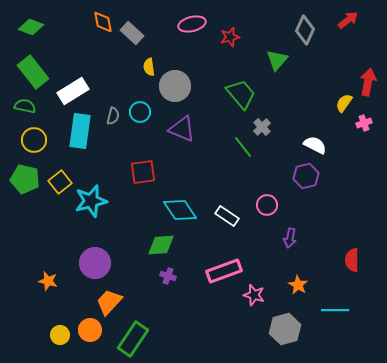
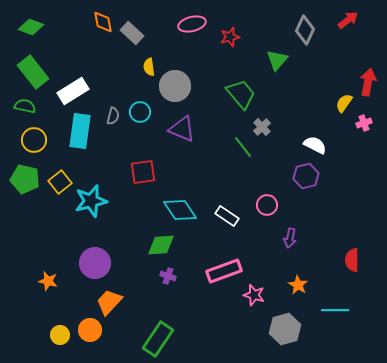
green rectangle at (133, 339): moved 25 px right
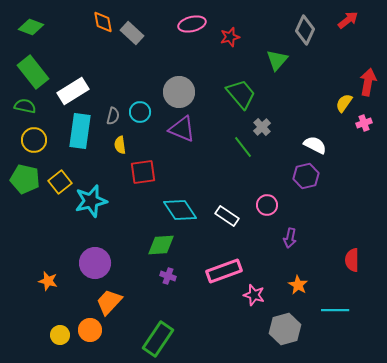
yellow semicircle at (149, 67): moved 29 px left, 78 px down
gray circle at (175, 86): moved 4 px right, 6 px down
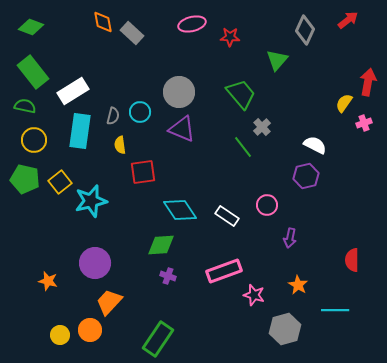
red star at (230, 37): rotated 18 degrees clockwise
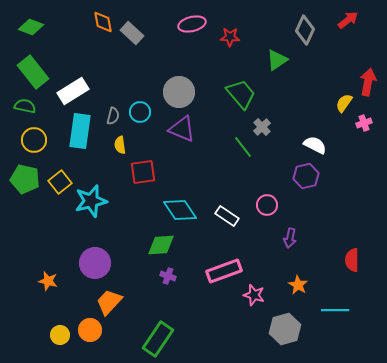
green triangle at (277, 60): rotated 15 degrees clockwise
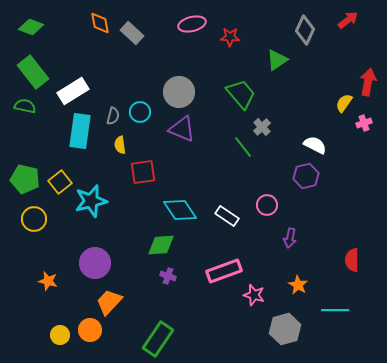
orange diamond at (103, 22): moved 3 px left, 1 px down
yellow circle at (34, 140): moved 79 px down
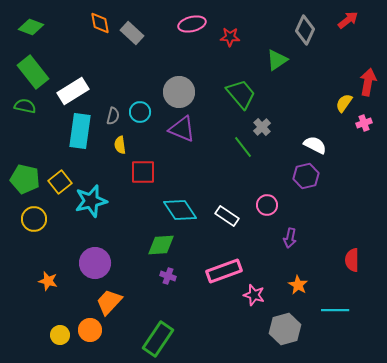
red square at (143, 172): rotated 8 degrees clockwise
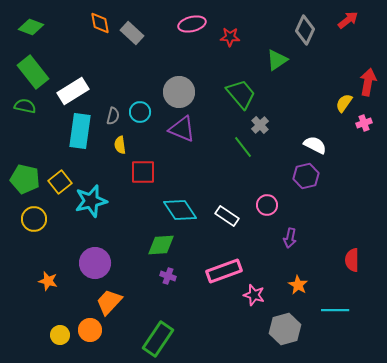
gray cross at (262, 127): moved 2 px left, 2 px up
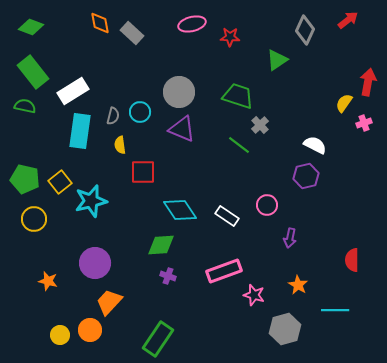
green trapezoid at (241, 94): moved 3 px left, 2 px down; rotated 32 degrees counterclockwise
green line at (243, 147): moved 4 px left, 2 px up; rotated 15 degrees counterclockwise
